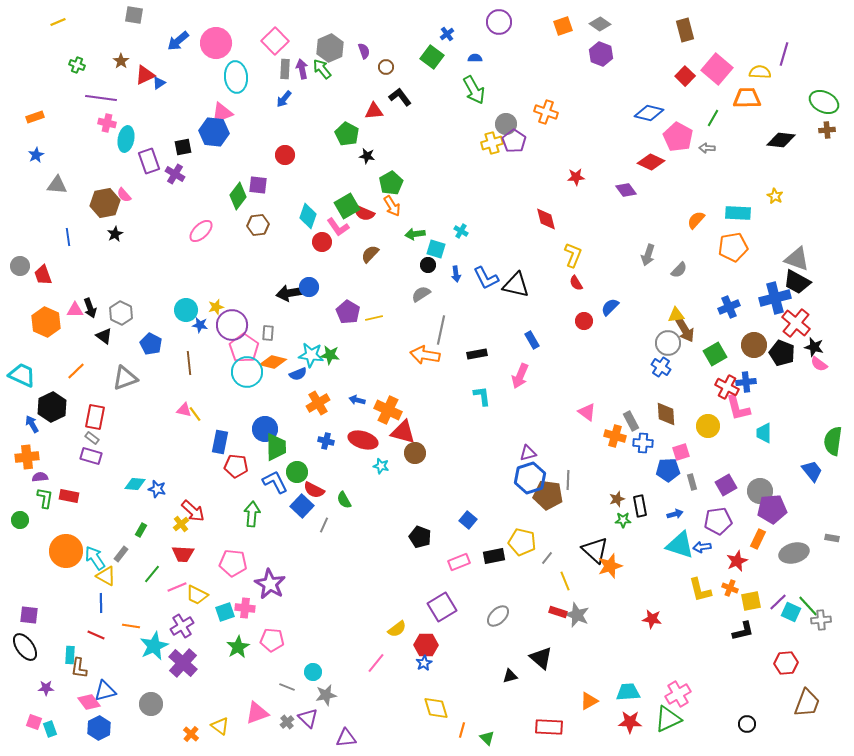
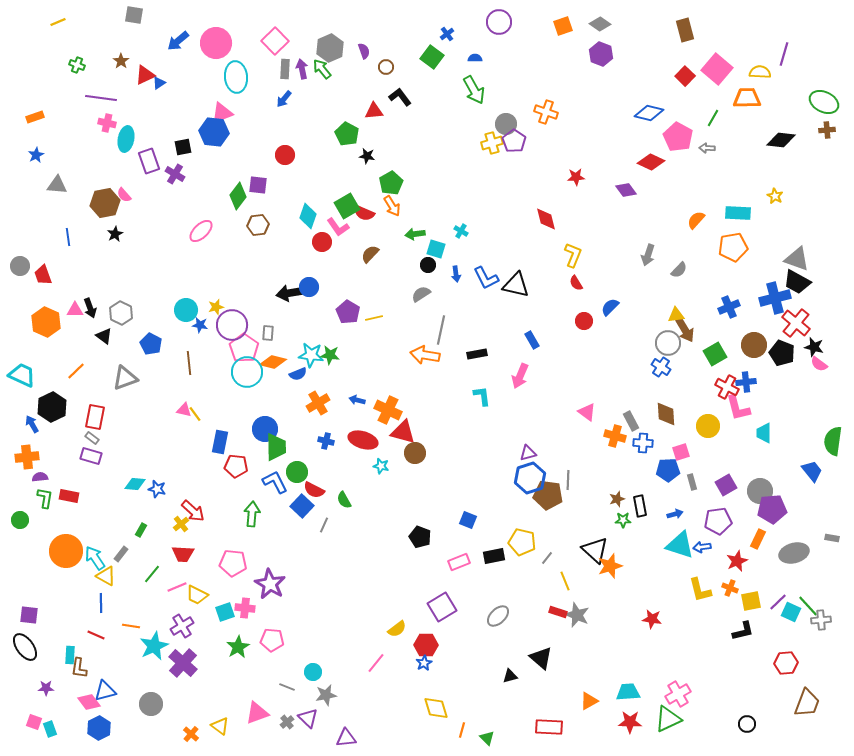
blue square at (468, 520): rotated 18 degrees counterclockwise
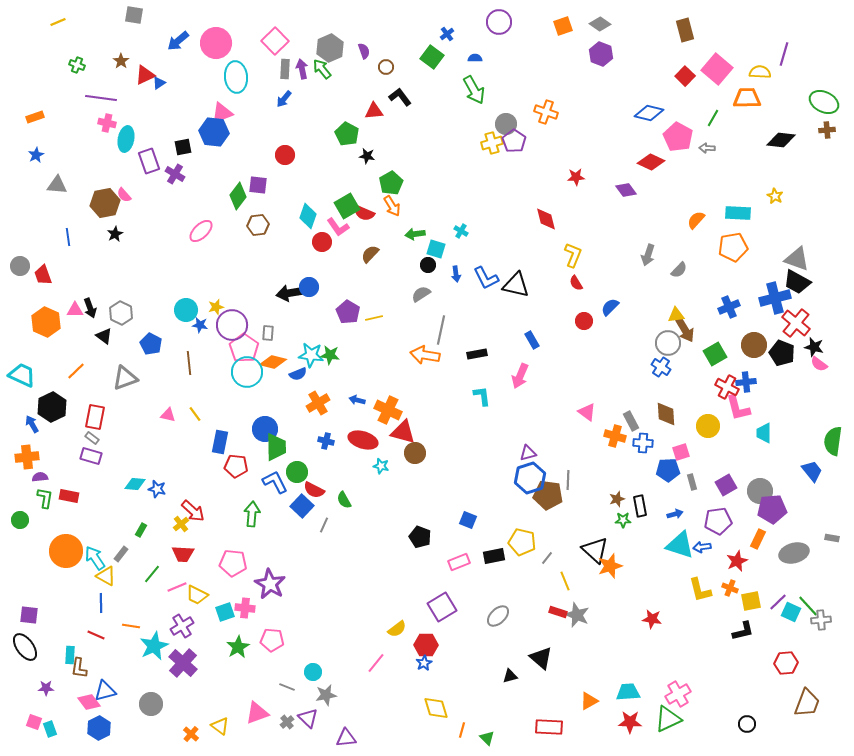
pink triangle at (184, 410): moved 16 px left, 5 px down
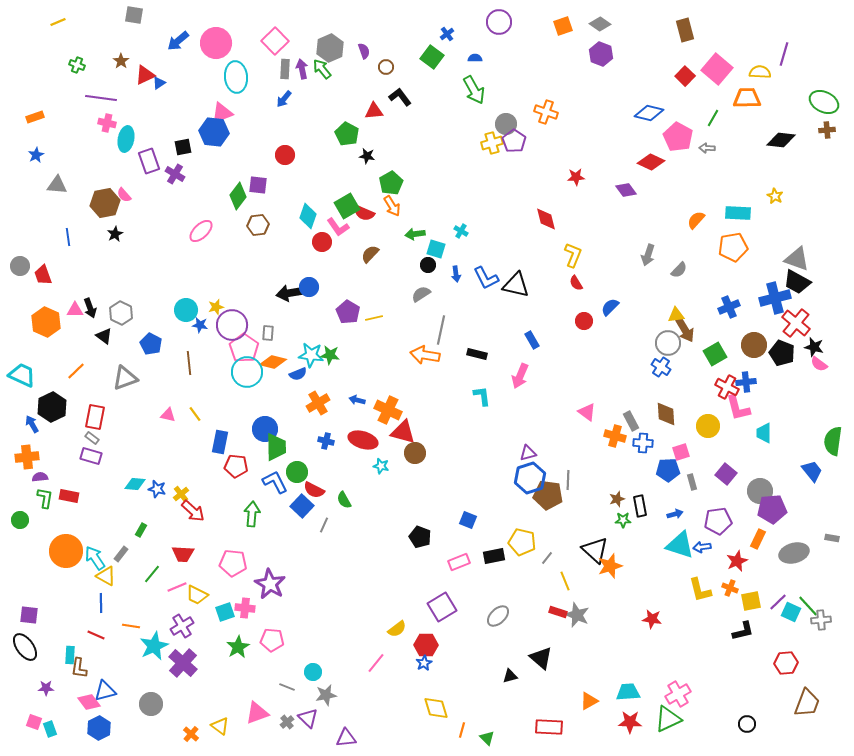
black rectangle at (477, 354): rotated 24 degrees clockwise
purple square at (726, 485): moved 11 px up; rotated 20 degrees counterclockwise
yellow cross at (181, 524): moved 30 px up
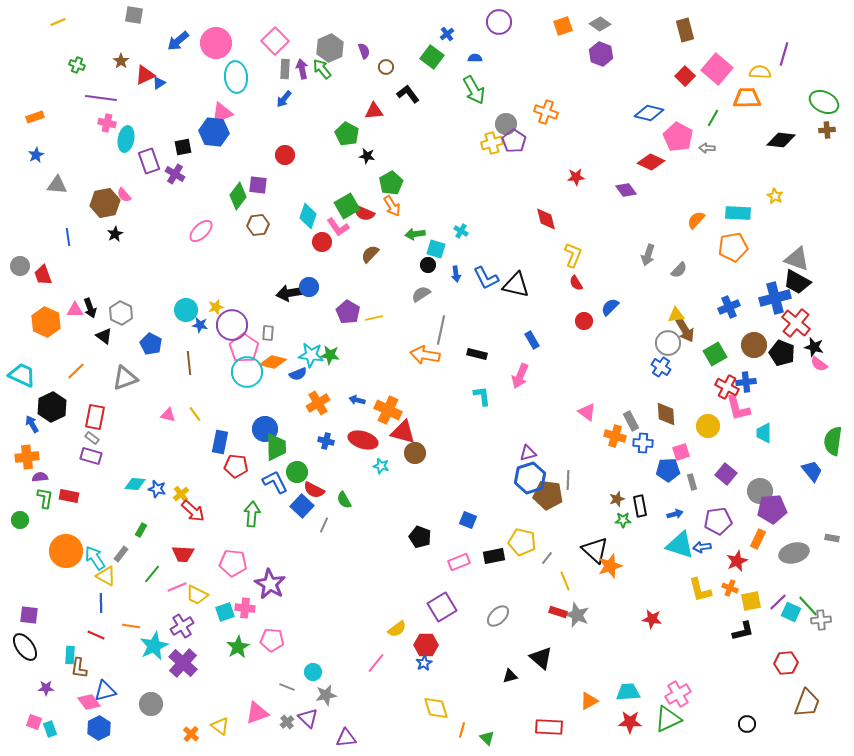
black L-shape at (400, 97): moved 8 px right, 3 px up
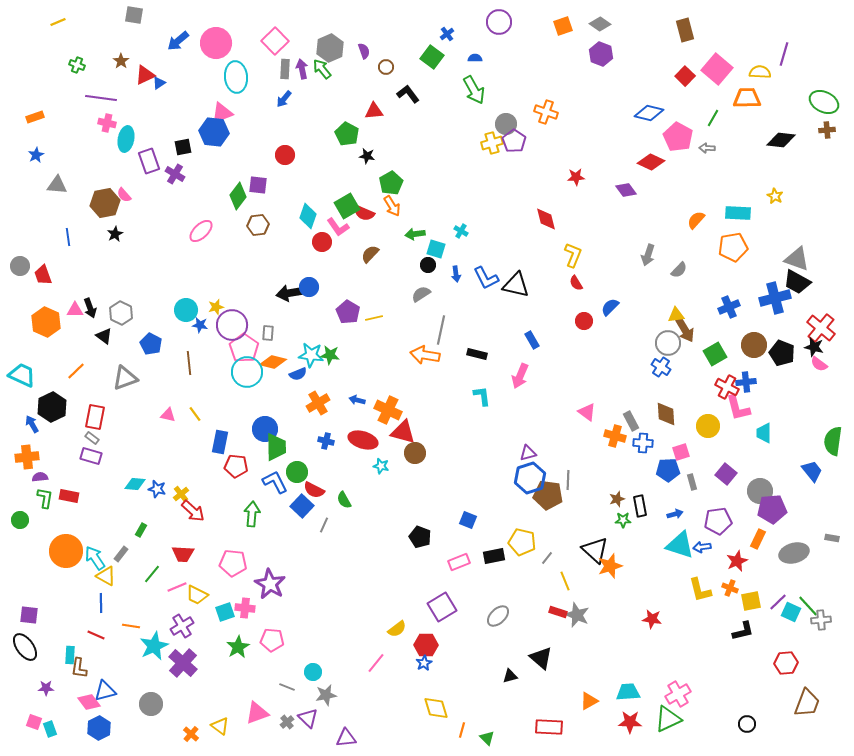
red cross at (796, 323): moved 25 px right, 5 px down
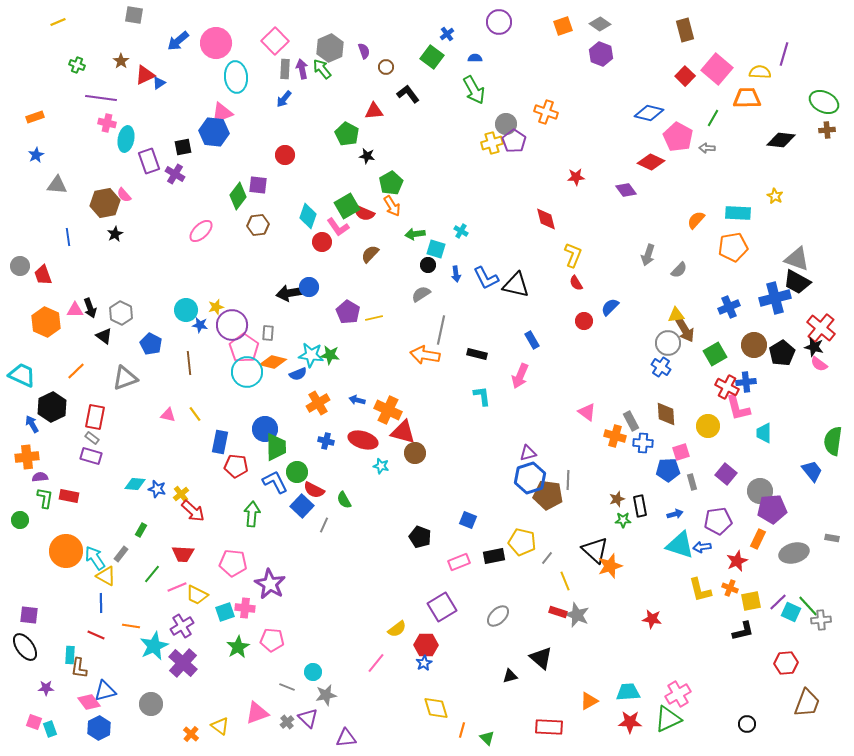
black pentagon at (782, 353): rotated 20 degrees clockwise
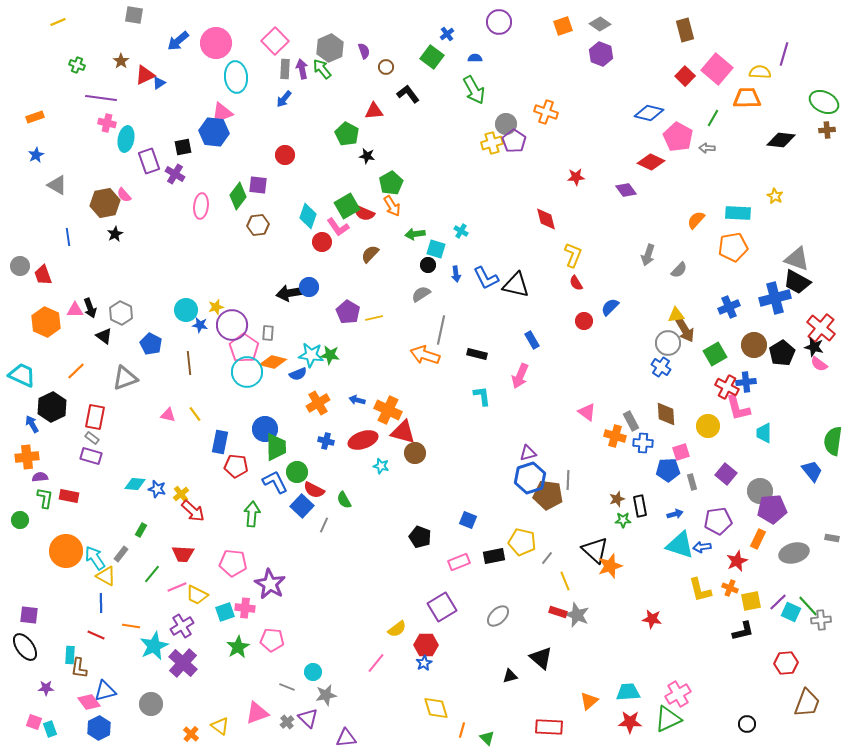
gray triangle at (57, 185): rotated 25 degrees clockwise
pink ellipse at (201, 231): moved 25 px up; rotated 40 degrees counterclockwise
orange arrow at (425, 355): rotated 8 degrees clockwise
red ellipse at (363, 440): rotated 36 degrees counterclockwise
orange triangle at (589, 701): rotated 12 degrees counterclockwise
